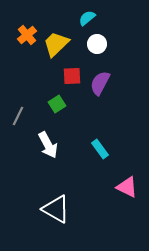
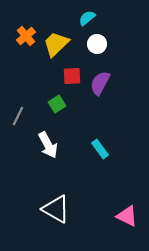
orange cross: moved 1 px left, 1 px down
pink triangle: moved 29 px down
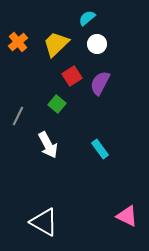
orange cross: moved 8 px left, 6 px down
red square: rotated 30 degrees counterclockwise
green square: rotated 18 degrees counterclockwise
white triangle: moved 12 px left, 13 px down
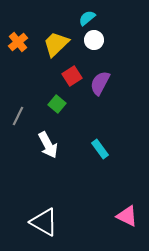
white circle: moved 3 px left, 4 px up
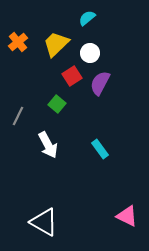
white circle: moved 4 px left, 13 px down
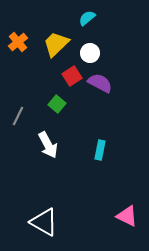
purple semicircle: rotated 90 degrees clockwise
cyan rectangle: moved 1 px down; rotated 48 degrees clockwise
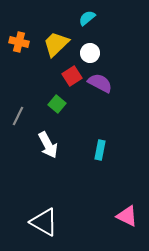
orange cross: moved 1 px right; rotated 36 degrees counterclockwise
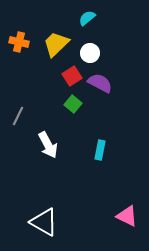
green square: moved 16 px right
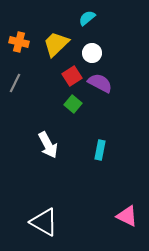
white circle: moved 2 px right
gray line: moved 3 px left, 33 px up
